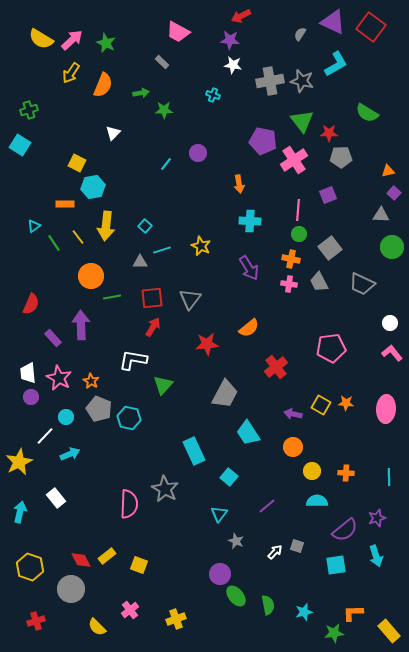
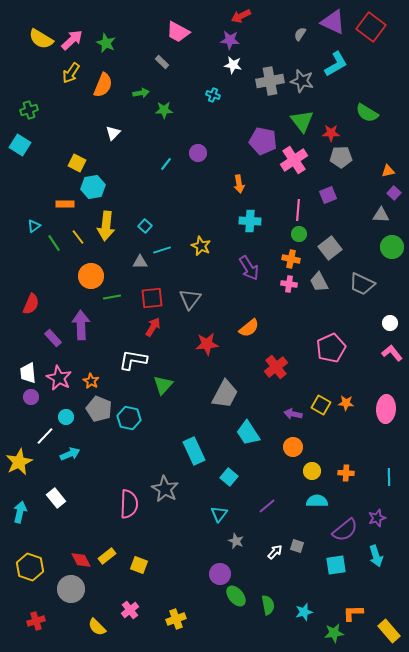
red star at (329, 133): moved 2 px right
pink pentagon at (331, 348): rotated 16 degrees counterclockwise
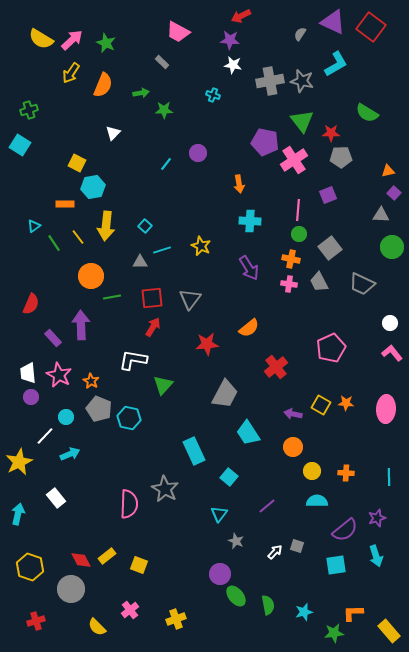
purple pentagon at (263, 141): moved 2 px right, 1 px down
pink star at (59, 378): moved 3 px up
cyan arrow at (20, 512): moved 2 px left, 2 px down
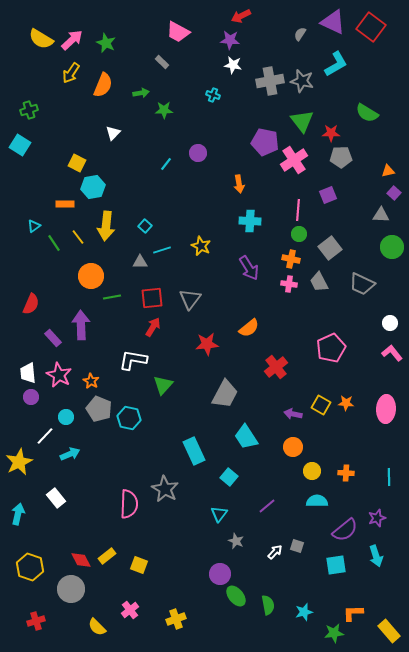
cyan trapezoid at (248, 433): moved 2 px left, 4 px down
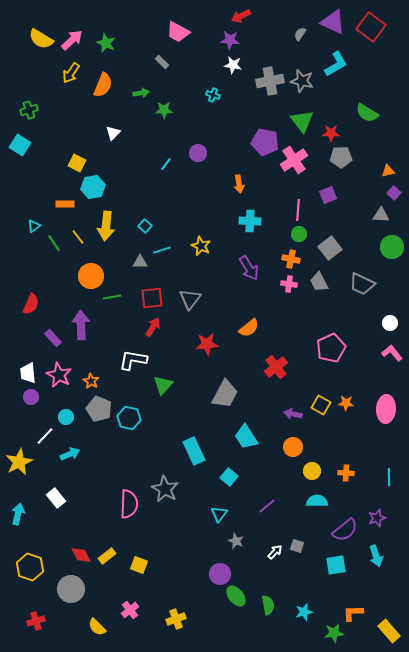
red diamond at (81, 560): moved 5 px up
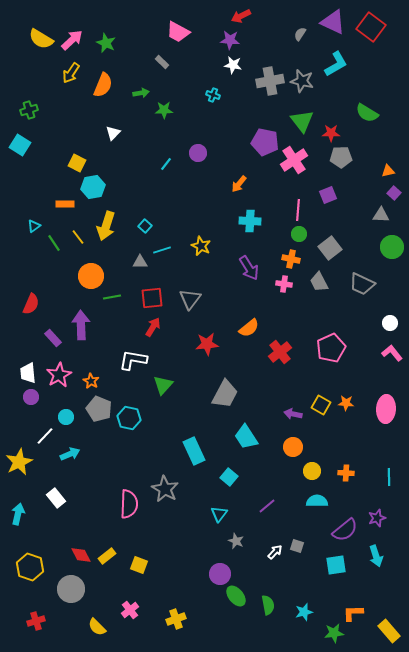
orange arrow at (239, 184): rotated 48 degrees clockwise
yellow arrow at (106, 226): rotated 12 degrees clockwise
pink cross at (289, 284): moved 5 px left
red cross at (276, 367): moved 4 px right, 15 px up
pink star at (59, 375): rotated 15 degrees clockwise
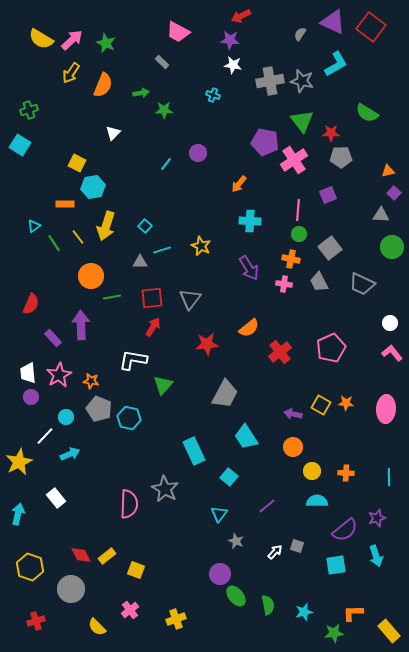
orange star at (91, 381): rotated 21 degrees counterclockwise
yellow square at (139, 565): moved 3 px left, 5 px down
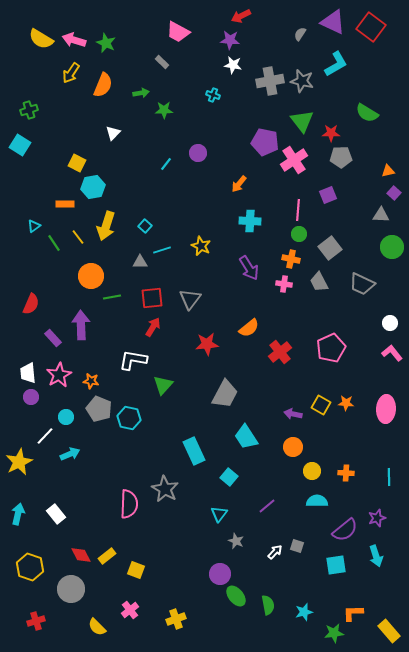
pink arrow at (72, 40): moved 2 px right; rotated 120 degrees counterclockwise
white rectangle at (56, 498): moved 16 px down
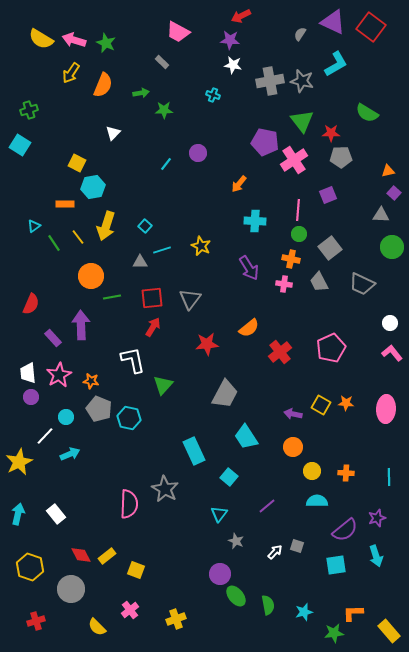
cyan cross at (250, 221): moved 5 px right
white L-shape at (133, 360): rotated 68 degrees clockwise
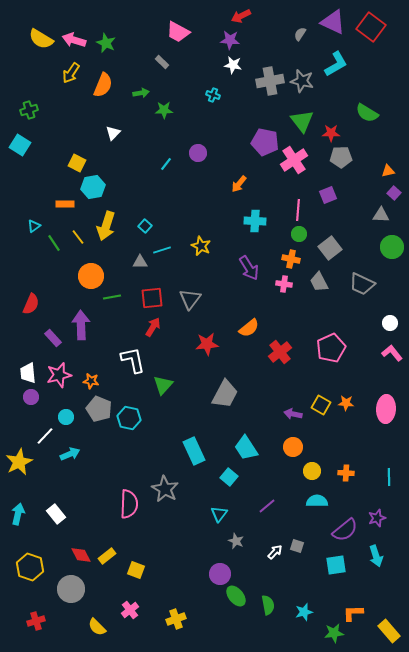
pink star at (59, 375): rotated 15 degrees clockwise
cyan trapezoid at (246, 437): moved 11 px down
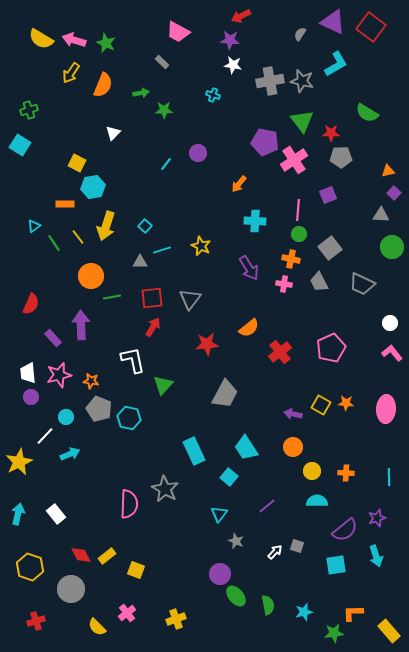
pink cross at (130, 610): moved 3 px left, 3 px down
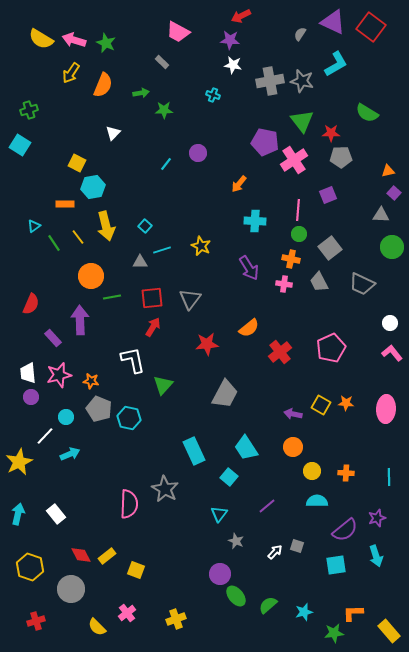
yellow arrow at (106, 226): rotated 32 degrees counterclockwise
purple arrow at (81, 325): moved 1 px left, 5 px up
green semicircle at (268, 605): rotated 120 degrees counterclockwise
